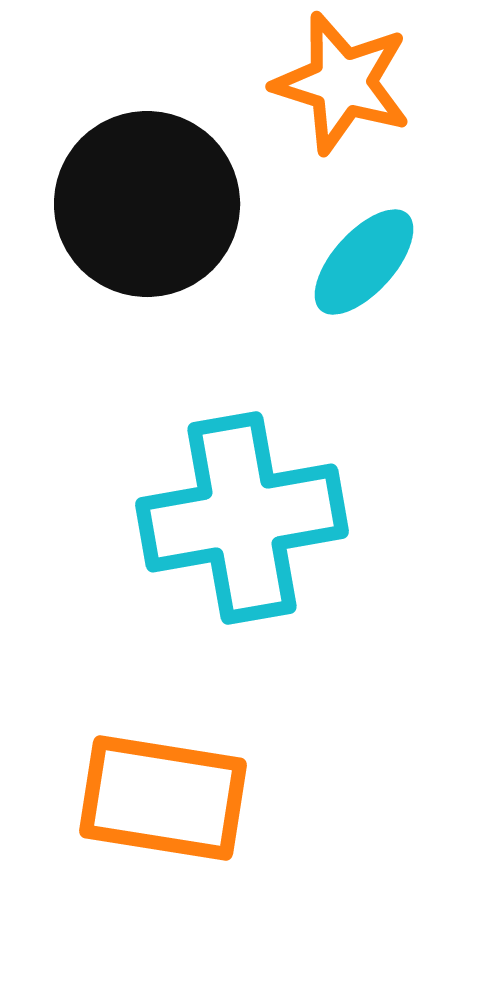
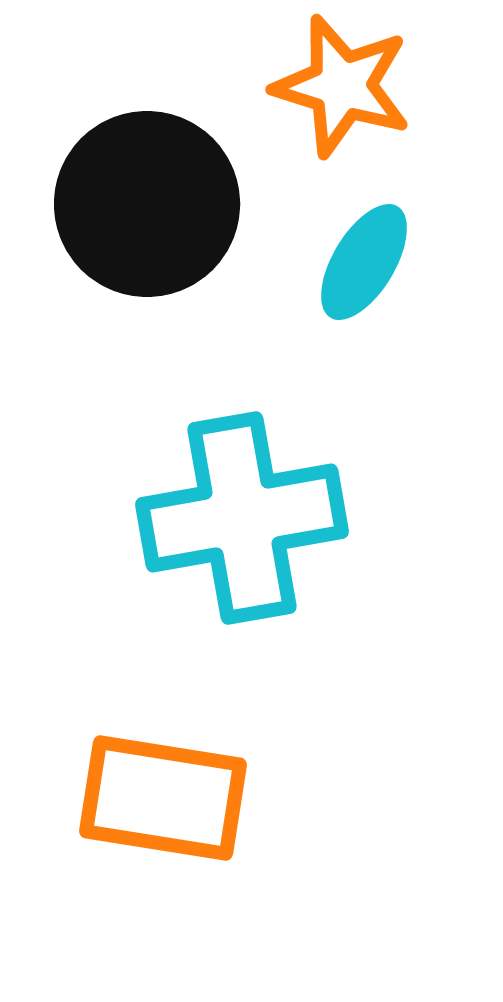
orange star: moved 3 px down
cyan ellipse: rotated 11 degrees counterclockwise
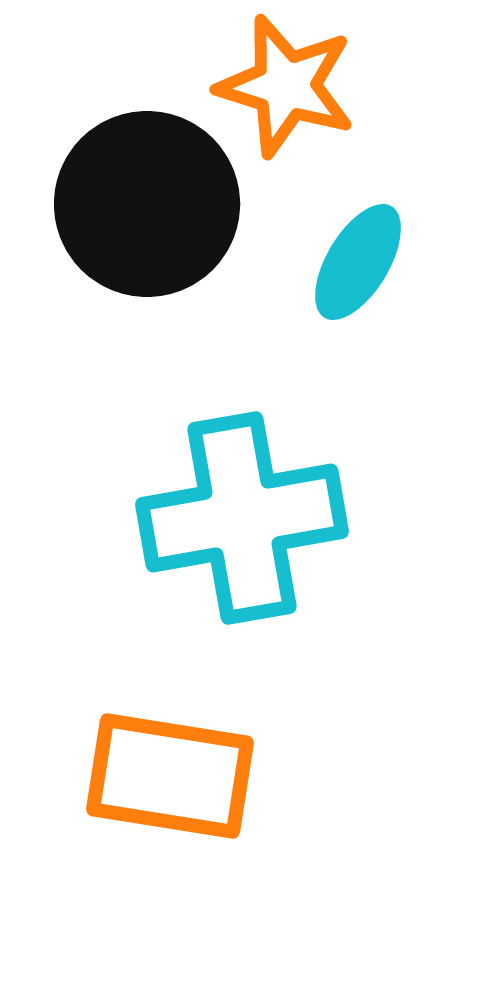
orange star: moved 56 px left
cyan ellipse: moved 6 px left
orange rectangle: moved 7 px right, 22 px up
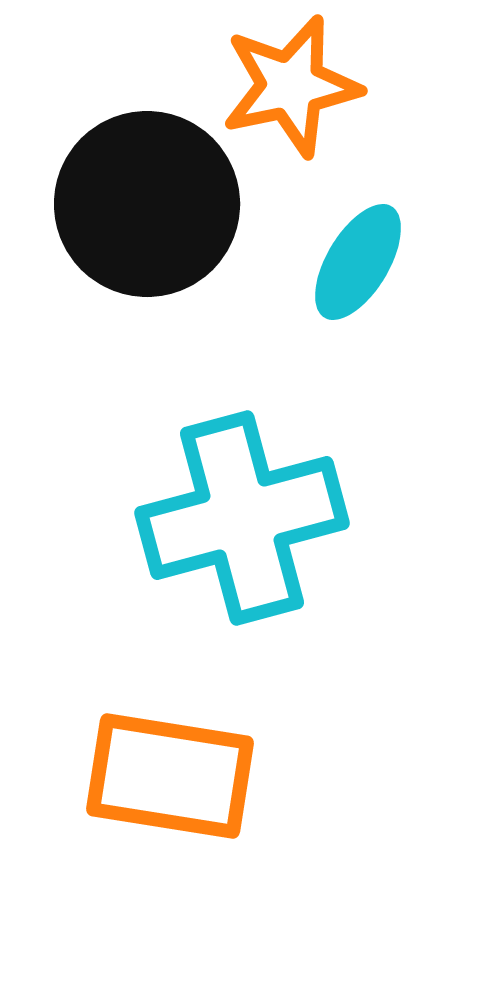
orange star: moved 5 px right; rotated 29 degrees counterclockwise
cyan cross: rotated 5 degrees counterclockwise
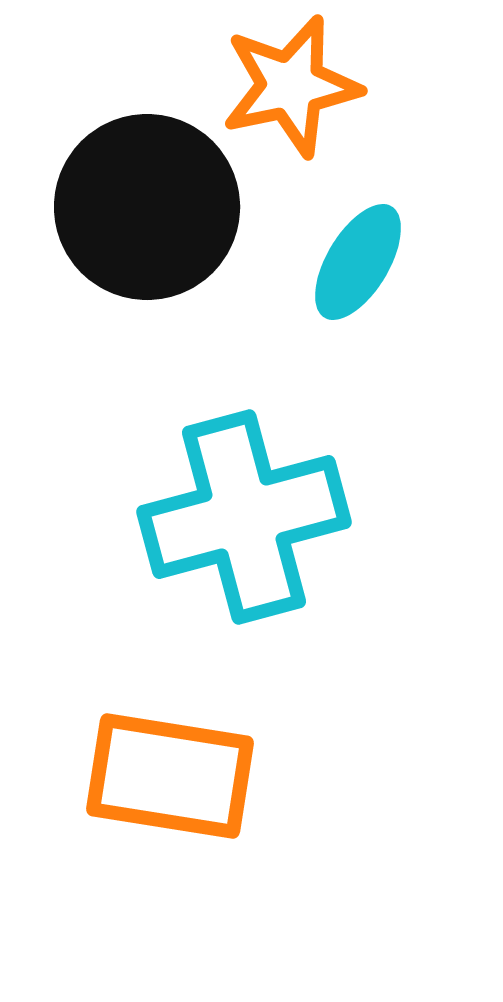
black circle: moved 3 px down
cyan cross: moved 2 px right, 1 px up
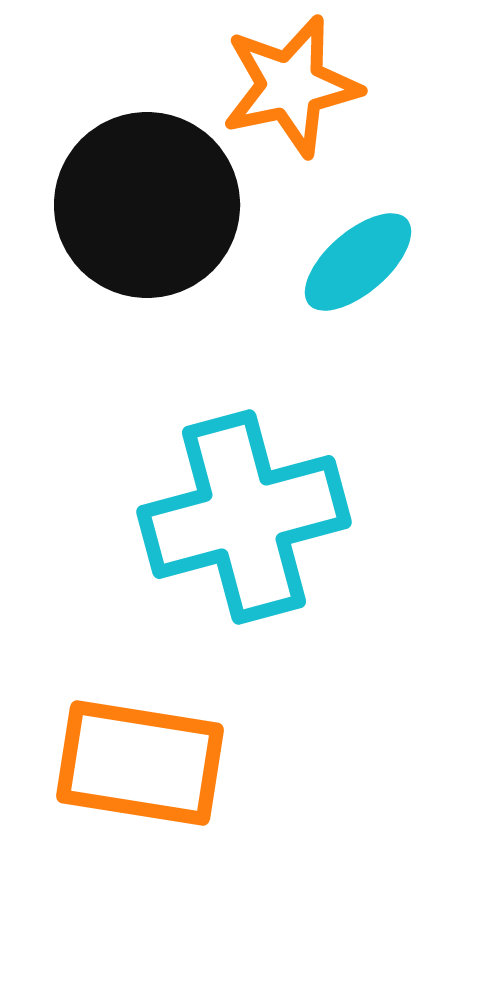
black circle: moved 2 px up
cyan ellipse: rotated 18 degrees clockwise
orange rectangle: moved 30 px left, 13 px up
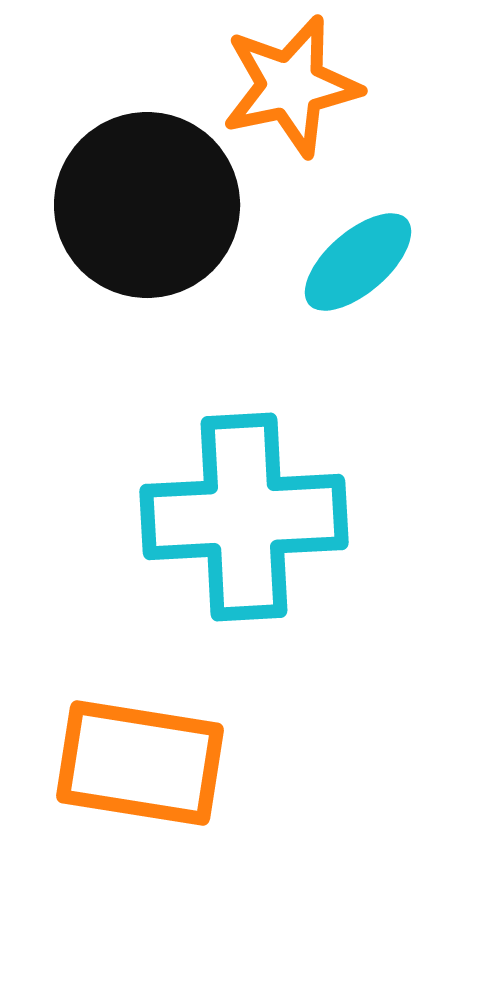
cyan cross: rotated 12 degrees clockwise
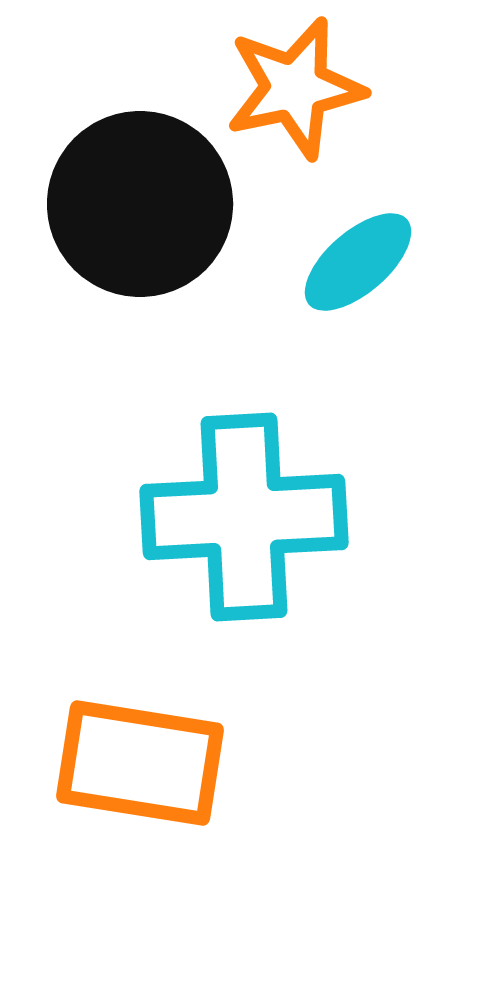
orange star: moved 4 px right, 2 px down
black circle: moved 7 px left, 1 px up
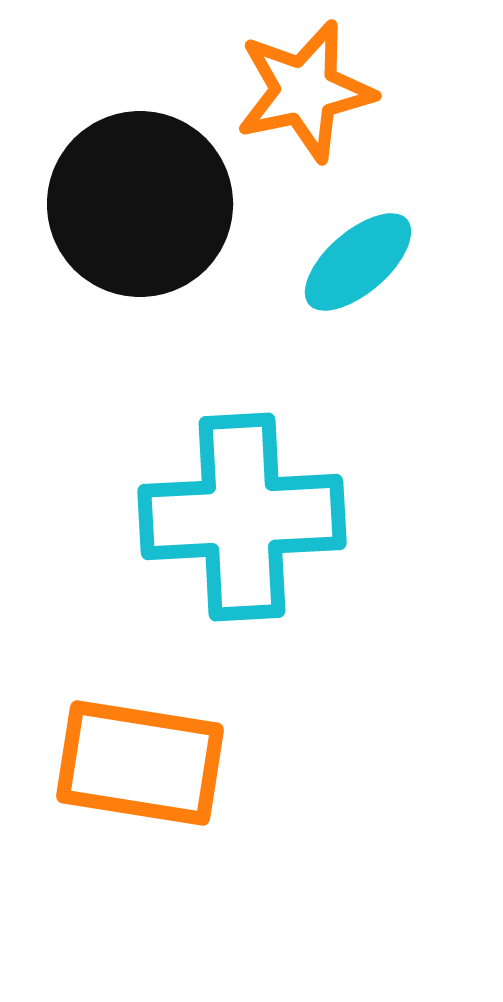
orange star: moved 10 px right, 3 px down
cyan cross: moved 2 px left
